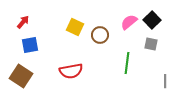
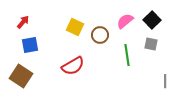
pink semicircle: moved 4 px left, 1 px up
green line: moved 8 px up; rotated 15 degrees counterclockwise
red semicircle: moved 2 px right, 5 px up; rotated 20 degrees counterclockwise
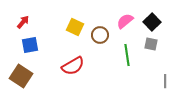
black square: moved 2 px down
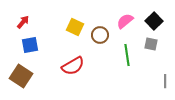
black square: moved 2 px right, 1 px up
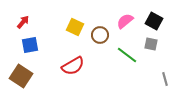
black square: rotated 18 degrees counterclockwise
green line: rotated 45 degrees counterclockwise
gray line: moved 2 px up; rotated 16 degrees counterclockwise
